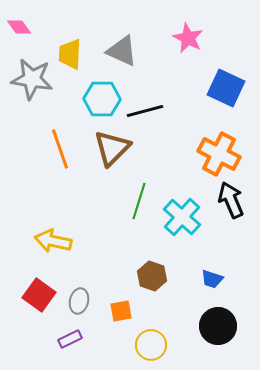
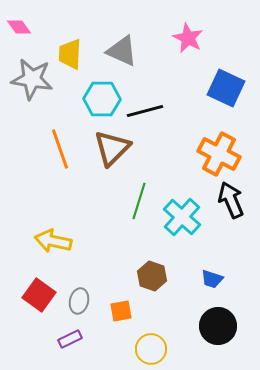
yellow circle: moved 4 px down
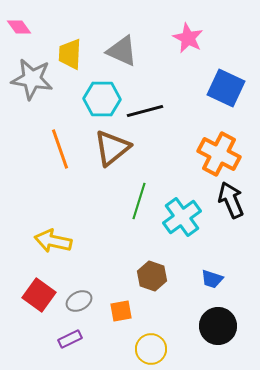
brown triangle: rotated 6 degrees clockwise
cyan cross: rotated 12 degrees clockwise
gray ellipse: rotated 50 degrees clockwise
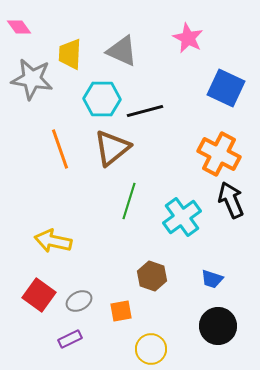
green line: moved 10 px left
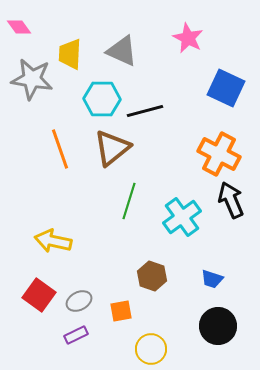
purple rectangle: moved 6 px right, 4 px up
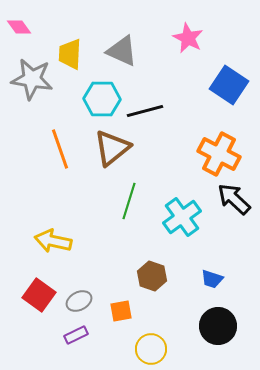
blue square: moved 3 px right, 3 px up; rotated 9 degrees clockwise
black arrow: moved 3 px right, 1 px up; rotated 24 degrees counterclockwise
